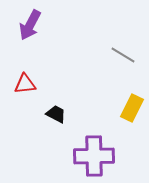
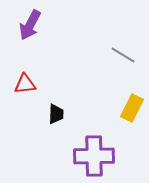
black trapezoid: rotated 65 degrees clockwise
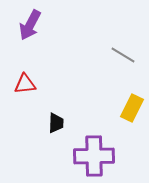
black trapezoid: moved 9 px down
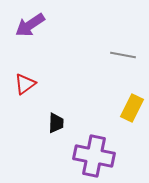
purple arrow: rotated 28 degrees clockwise
gray line: rotated 20 degrees counterclockwise
red triangle: rotated 30 degrees counterclockwise
purple cross: rotated 12 degrees clockwise
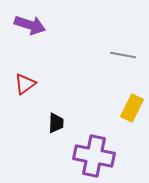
purple arrow: rotated 128 degrees counterclockwise
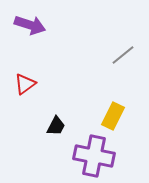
gray line: rotated 50 degrees counterclockwise
yellow rectangle: moved 19 px left, 8 px down
black trapezoid: moved 3 px down; rotated 25 degrees clockwise
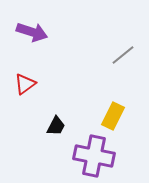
purple arrow: moved 2 px right, 7 px down
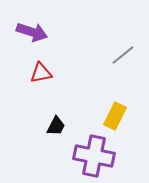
red triangle: moved 16 px right, 11 px up; rotated 25 degrees clockwise
yellow rectangle: moved 2 px right
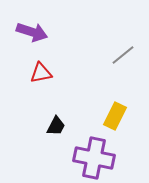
purple cross: moved 2 px down
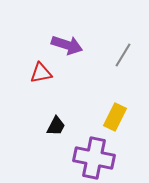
purple arrow: moved 35 px right, 13 px down
gray line: rotated 20 degrees counterclockwise
yellow rectangle: moved 1 px down
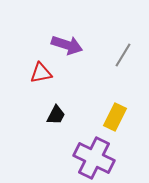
black trapezoid: moved 11 px up
purple cross: rotated 15 degrees clockwise
